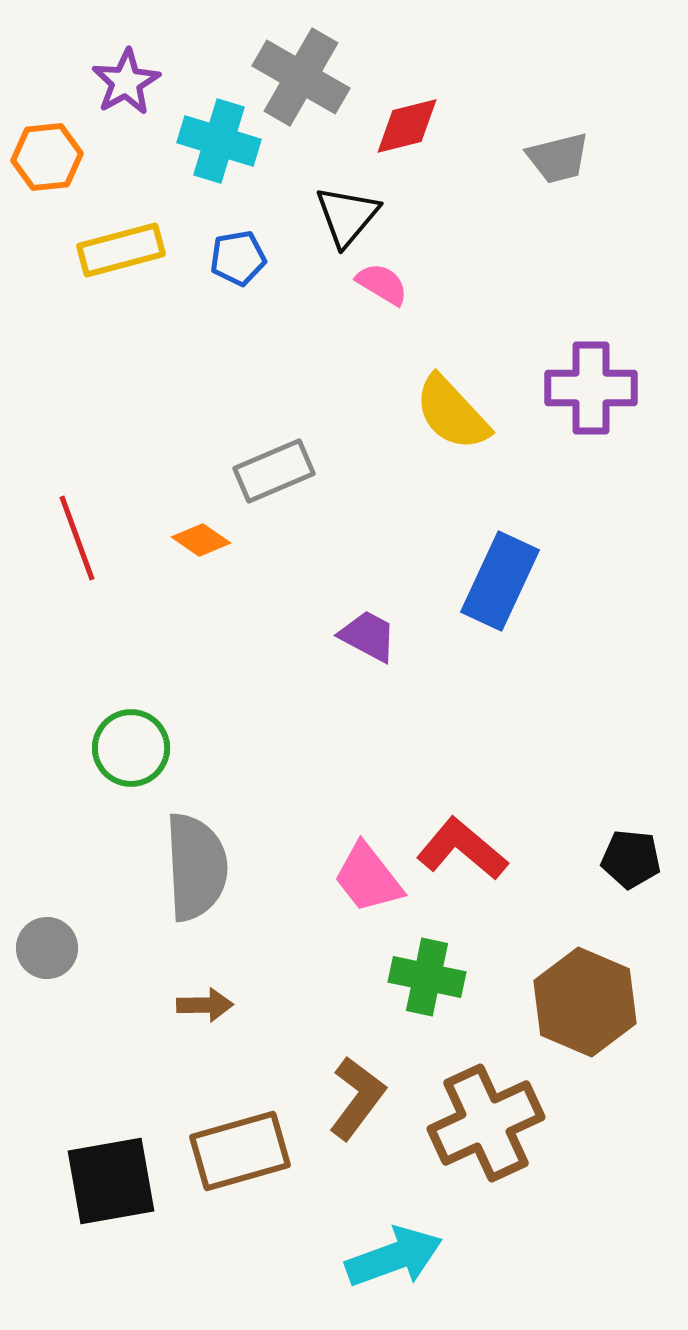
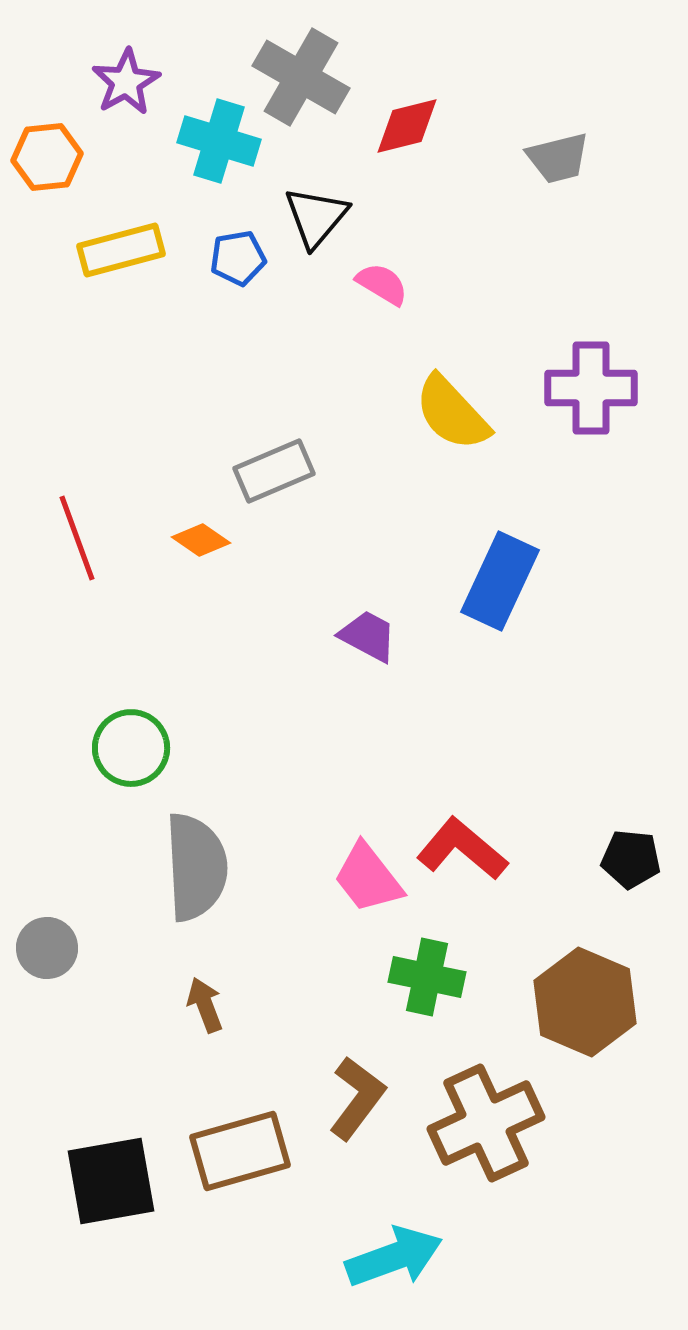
black triangle: moved 31 px left, 1 px down
brown arrow: rotated 110 degrees counterclockwise
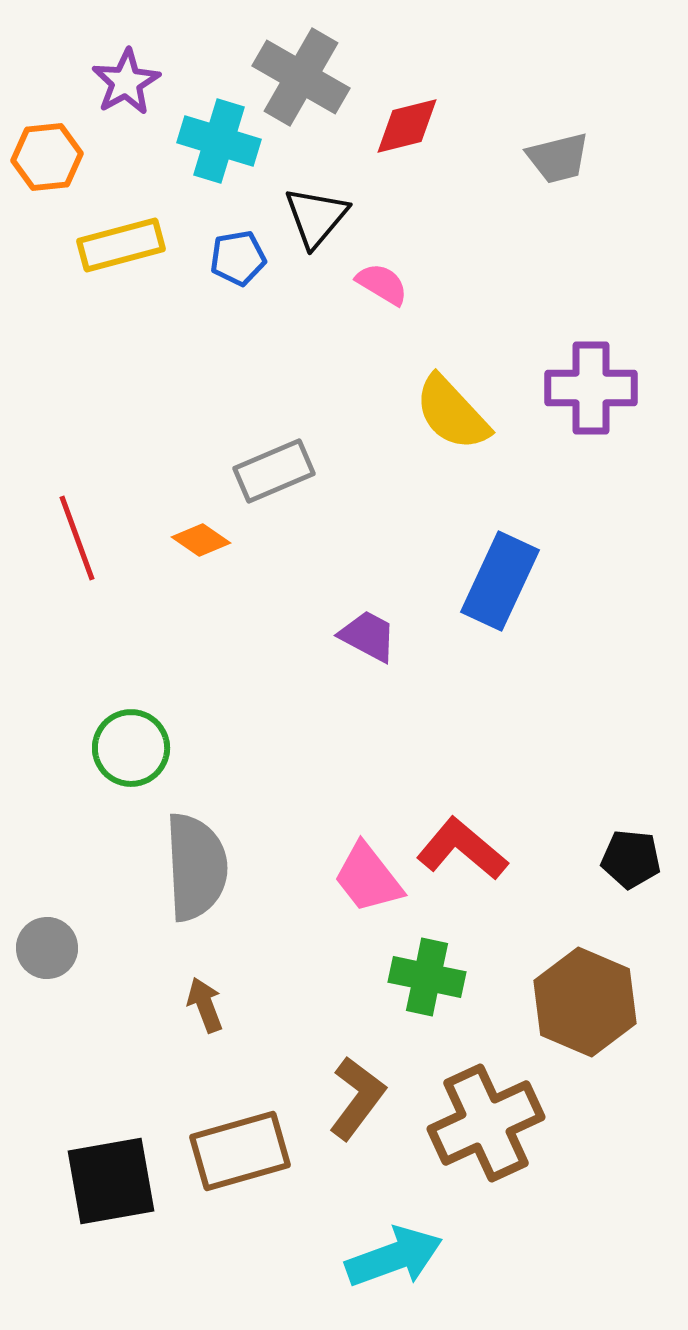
yellow rectangle: moved 5 px up
